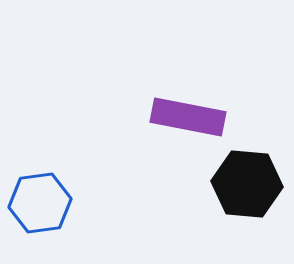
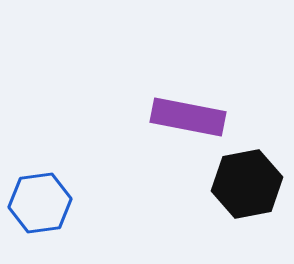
black hexagon: rotated 16 degrees counterclockwise
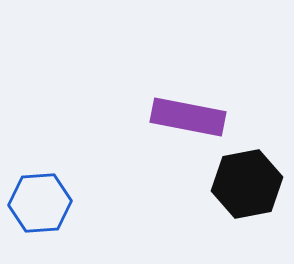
blue hexagon: rotated 4 degrees clockwise
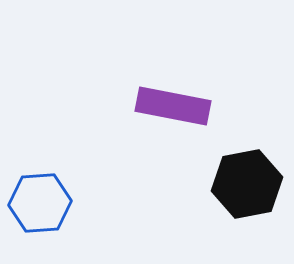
purple rectangle: moved 15 px left, 11 px up
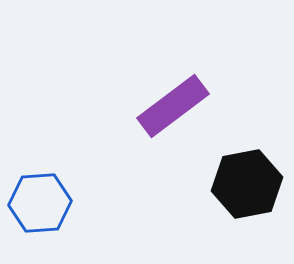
purple rectangle: rotated 48 degrees counterclockwise
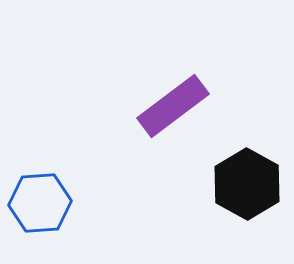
black hexagon: rotated 20 degrees counterclockwise
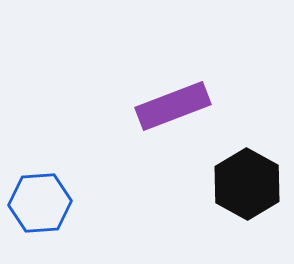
purple rectangle: rotated 16 degrees clockwise
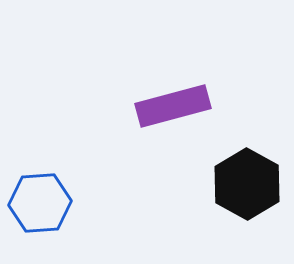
purple rectangle: rotated 6 degrees clockwise
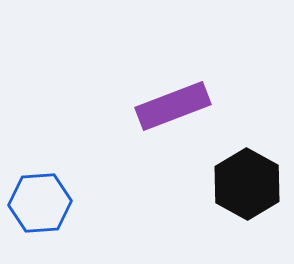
purple rectangle: rotated 6 degrees counterclockwise
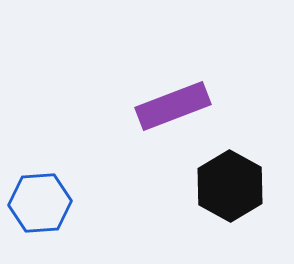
black hexagon: moved 17 px left, 2 px down
